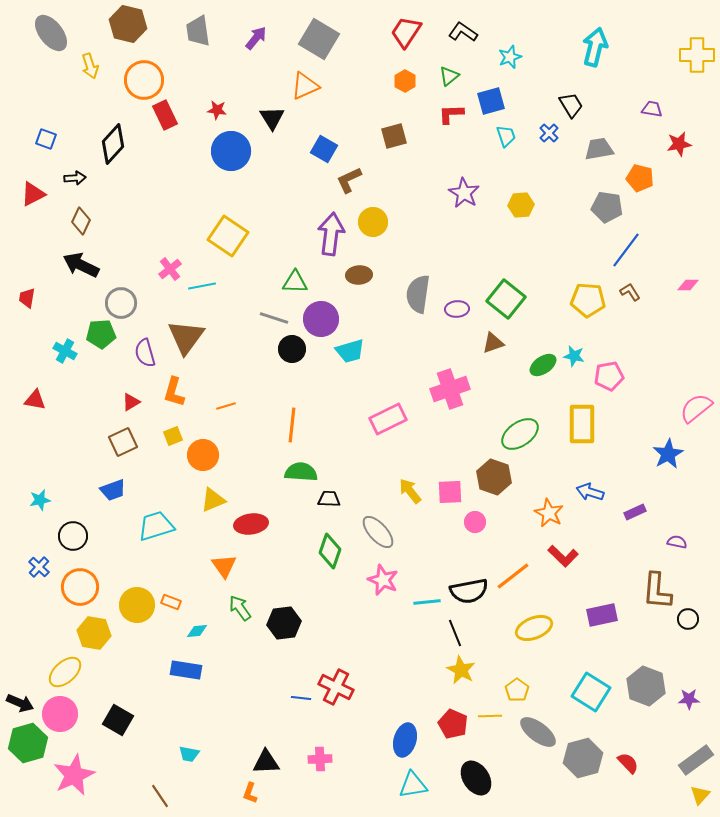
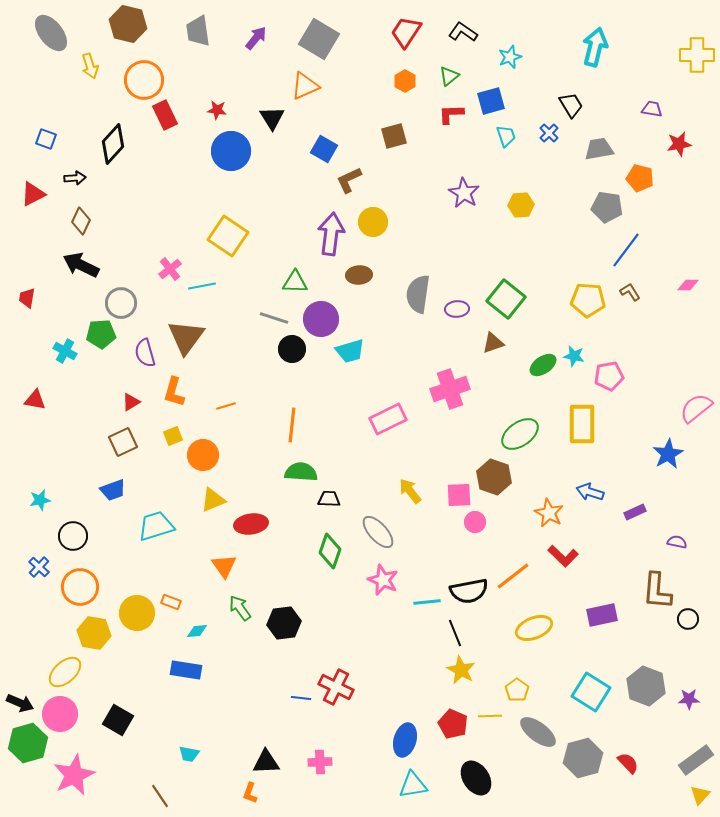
pink square at (450, 492): moved 9 px right, 3 px down
yellow circle at (137, 605): moved 8 px down
pink cross at (320, 759): moved 3 px down
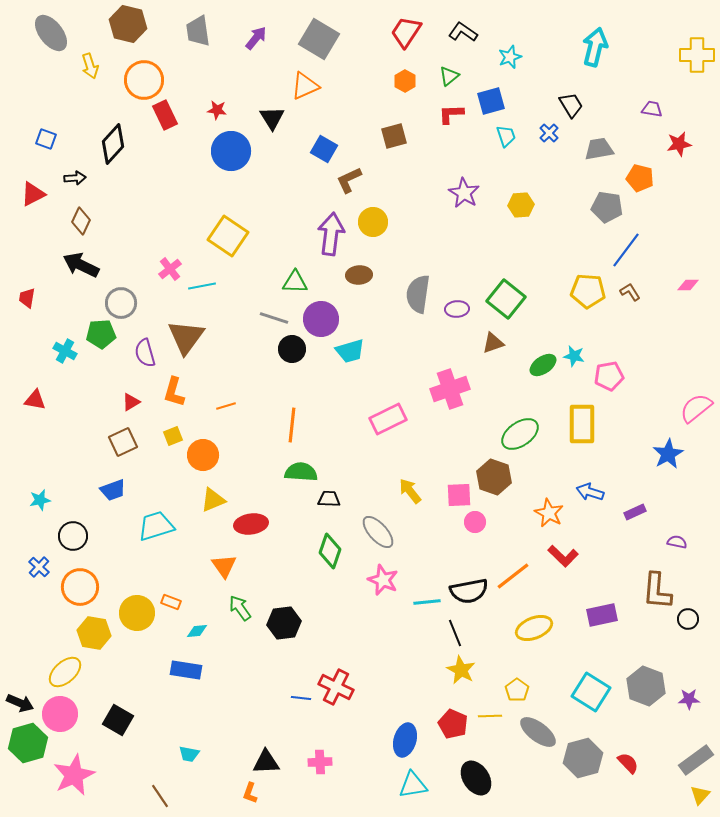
yellow pentagon at (588, 300): moved 9 px up
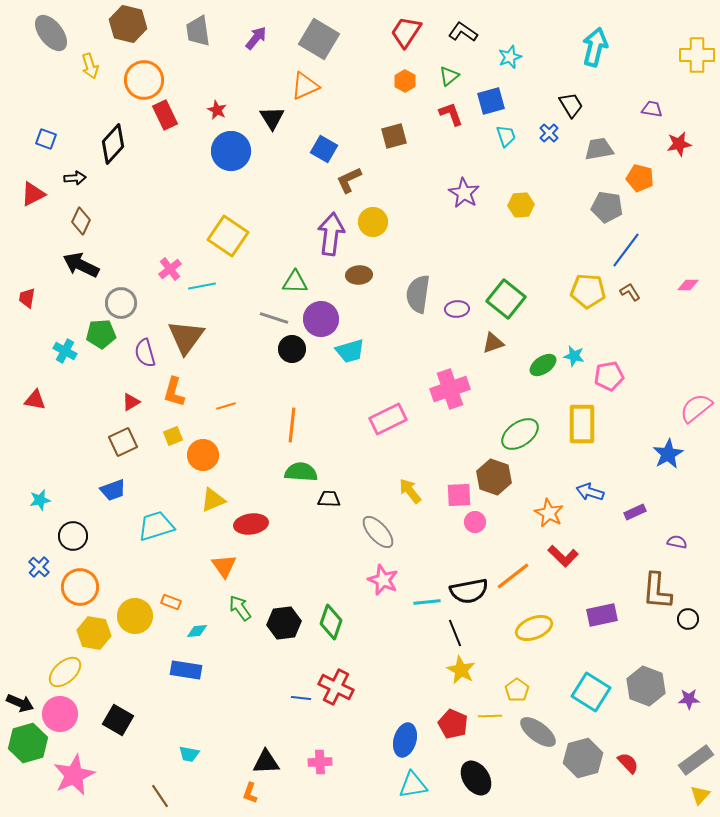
red star at (217, 110): rotated 18 degrees clockwise
red L-shape at (451, 114): rotated 72 degrees clockwise
green diamond at (330, 551): moved 1 px right, 71 px down
yellow circle at (137, 613): moved 2 px left, 3 px down
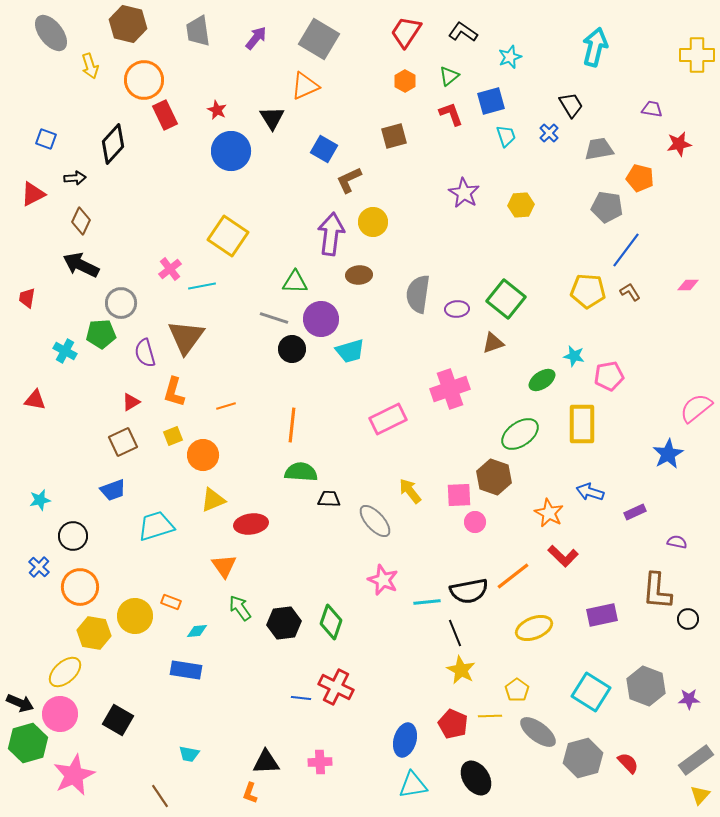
green ellipse at (543, 365): moved 1 px left, 15 px down
gray ellipse at (378, 532): moved 3 px left, 11 px up
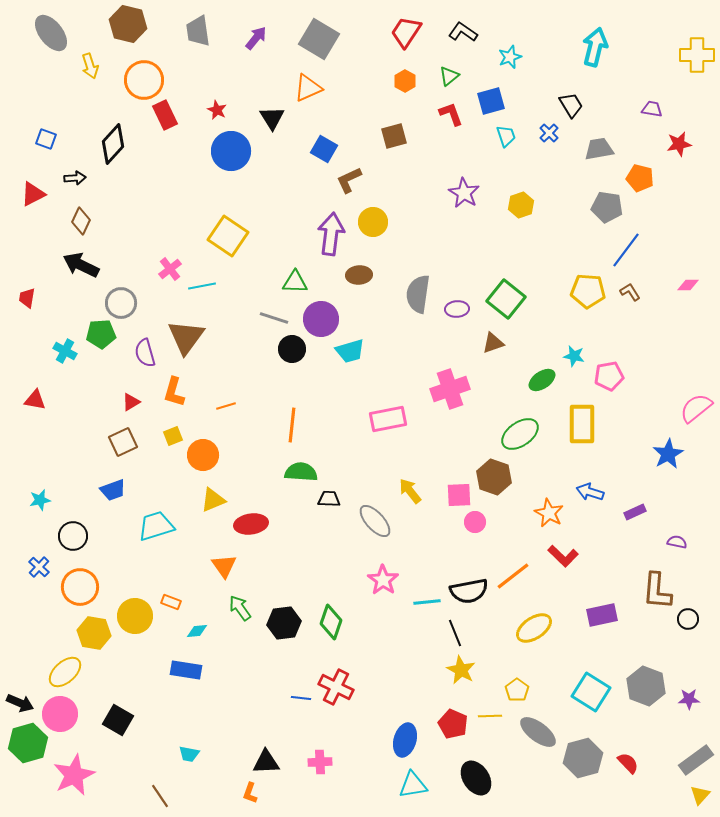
orange triangle at (305, 86): moved 3 px right, 2 px down
yellow hexagon at (521, 205): rotated 15 degrees counterclockwise
pink rectangle at (388, 419): rotated 15 degrees clockwise
pink star at (383, 580): rotated 12 degrees clockwise
yellow ellipse at (534, 628): rotated 12 degrees counterclockwise
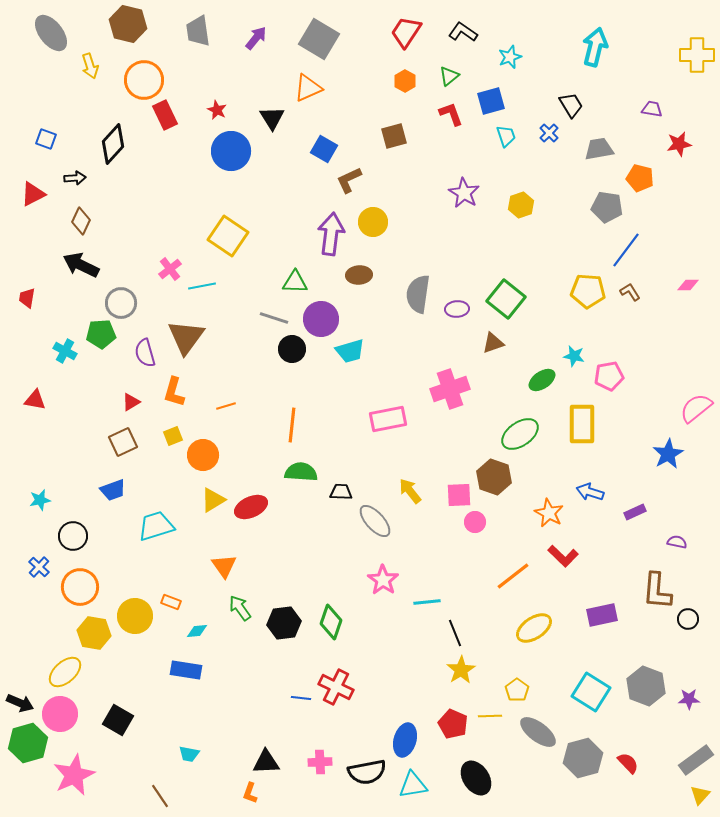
black trapezoid at (329, 499): moved 12 px right, 7 px up
yellow triangle at (213, 500): rotated 8 degrees counterclockwise
red ellipse at (251, 524): moved 17 px up; rotated 16 degrees counterclockwise
black semicircle at (469, 591): moved 102 px left, 181 px down
yellow star at (461, 670): rotated 12 degrees clockwise
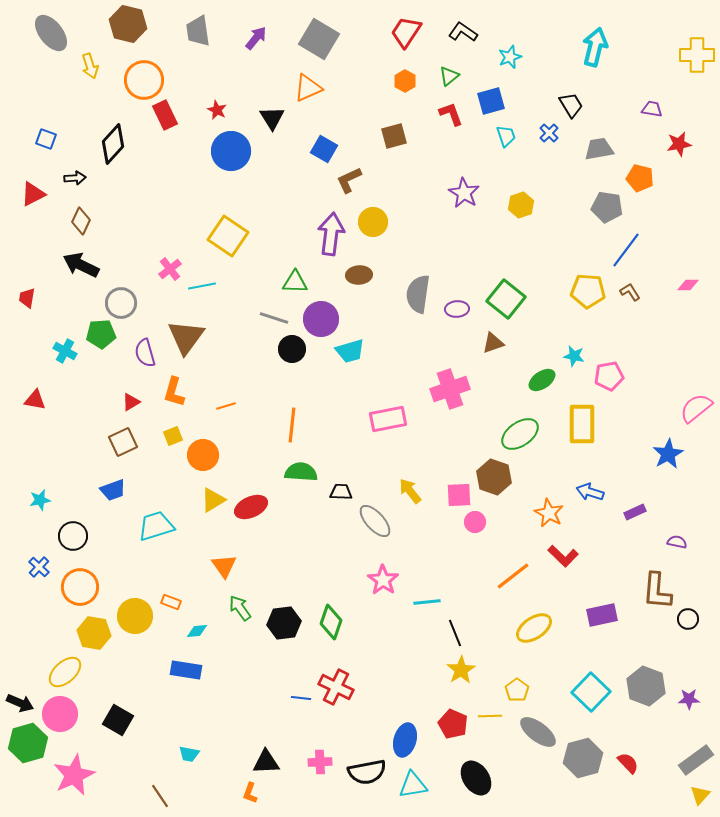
cyan square at (591, 692): rotated 12 degrees clockwise
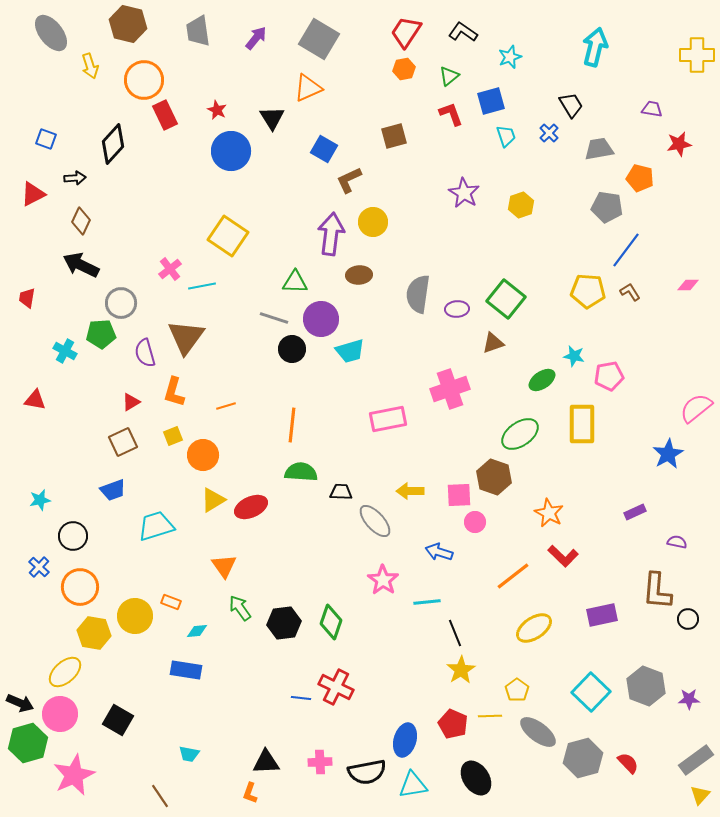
orange hexagon at (405, 81): moved 1 px left, 12 px up; rotated 20 degrees clockwise
yellow arrow at (410, 491): rotated 52 degrees counterclockwise
blue arrow at (590, 492): moved 151 px left, 60 px down
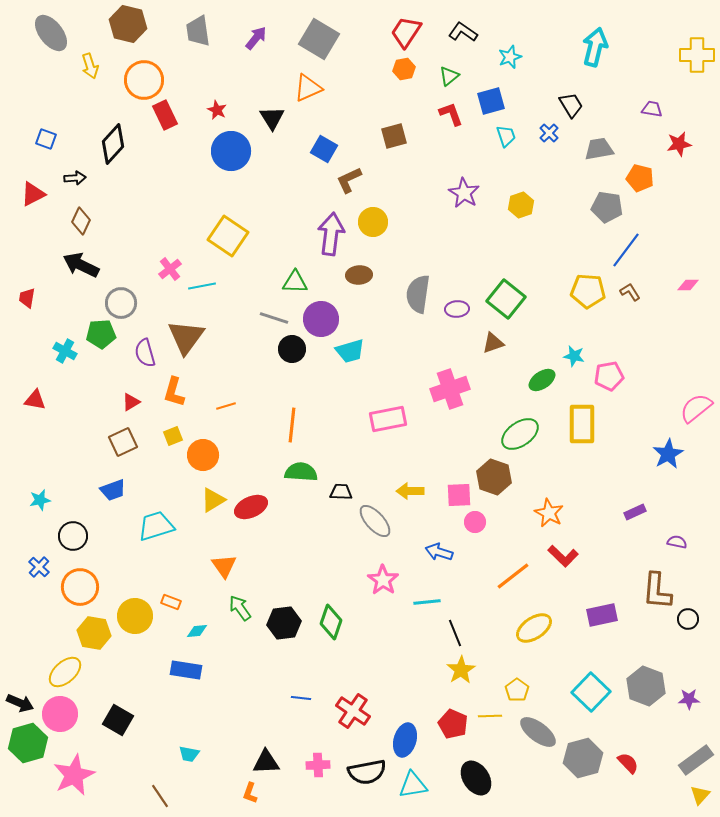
red cross at (336, 687): moved 17 px right, 24 px down; rotated 8 degrees clockwise
pink cross at (320, 762): moved 2 px left, 3 px down
